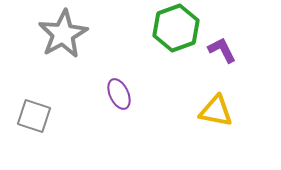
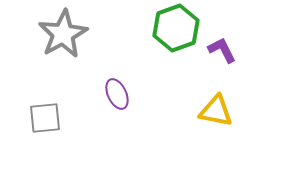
purple ellipse: moved 2 px left
gray square: moved 11 px right, 2 px down; rotated 24 degrees counterclockwise
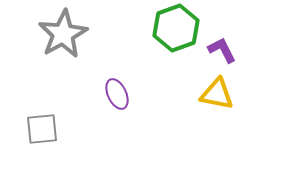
yellow triangle: moved 1 px right, 17 px up
gray square: moved 3 px left, 11 px down
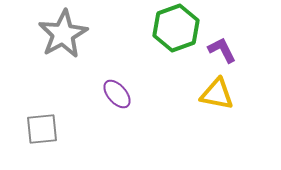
purple ellipse: rotated 16 degrees counterclockwise
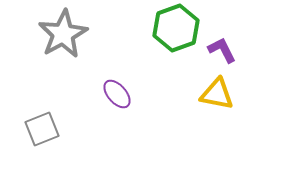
gray square: rotated 16 degrees counterclockwise
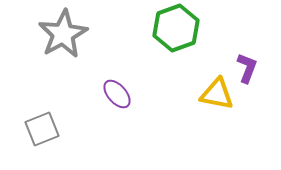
purple L-shape: moved 25 px right, 18 px down; rotated 48 degrees clockwise
